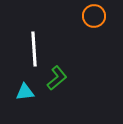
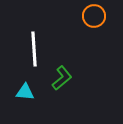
green L-shape: moved 5 px right
cyan triangle: rotated 12 degrees clockwise
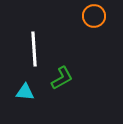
green L-shape: rotated 10 degrees clockwise
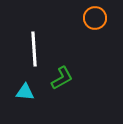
orange circle: moved 1 px right, 2 px down
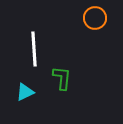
green L-shape: rotated 55 degrees counterclockwise
cyan triangle: rotated 30 degrees counterclockwise
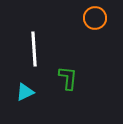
green L-shape: moved 6 px right
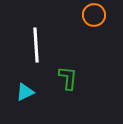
orange circle: moved 1 px left, 3 px up
white line: moved 2 px right, 4 px up
